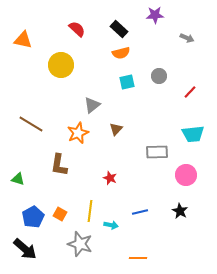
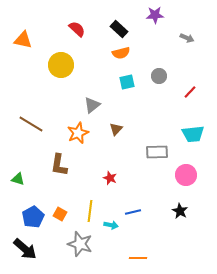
blue line: moved 7 px left
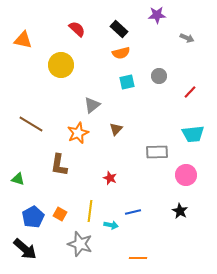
purple star: moved 2 px right
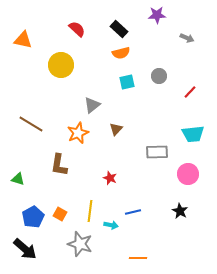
pink circle: moved 2 px right, 1 px up
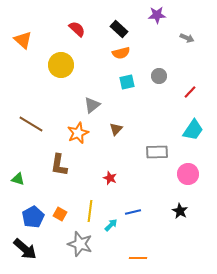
orange triangle: rotated 30 degrees clockwise
cyan trapezoid: moved 4 px up; rotated 50 degrees counterclockwise
cyan arrow: rotated 56 degrees counterclockwise
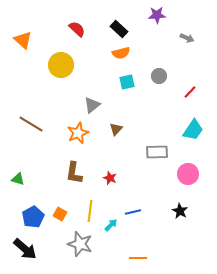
brown L-shape: moved 15 px right, 8 px down
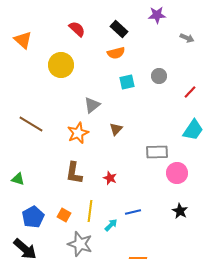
orange semicircle: moved 5 px left
pink circle: moved 11 px left, 1 px up
orange square: moved 4 px right, 1 px down
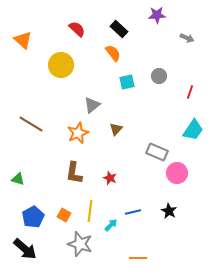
orange semicircle: moved 3 px left; rotated 114 degrees counterclockwise
red line: rotated 24 degrees counterclockwise
gray rectangle: rotated 25 degrees clockwise
black star: moved 11 px left
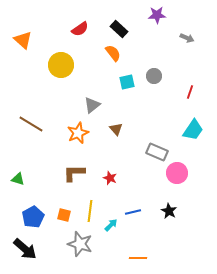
red semicircle: moved 3 px right; rotated 102 degrees clockwise
gray circle: moved 5 px left
brown triangle: rotated 24 degrees counterclockwise
brown L-shape: rotated 80 degrees clockwise
orange square: rotated 16 degrees counterclockwise
